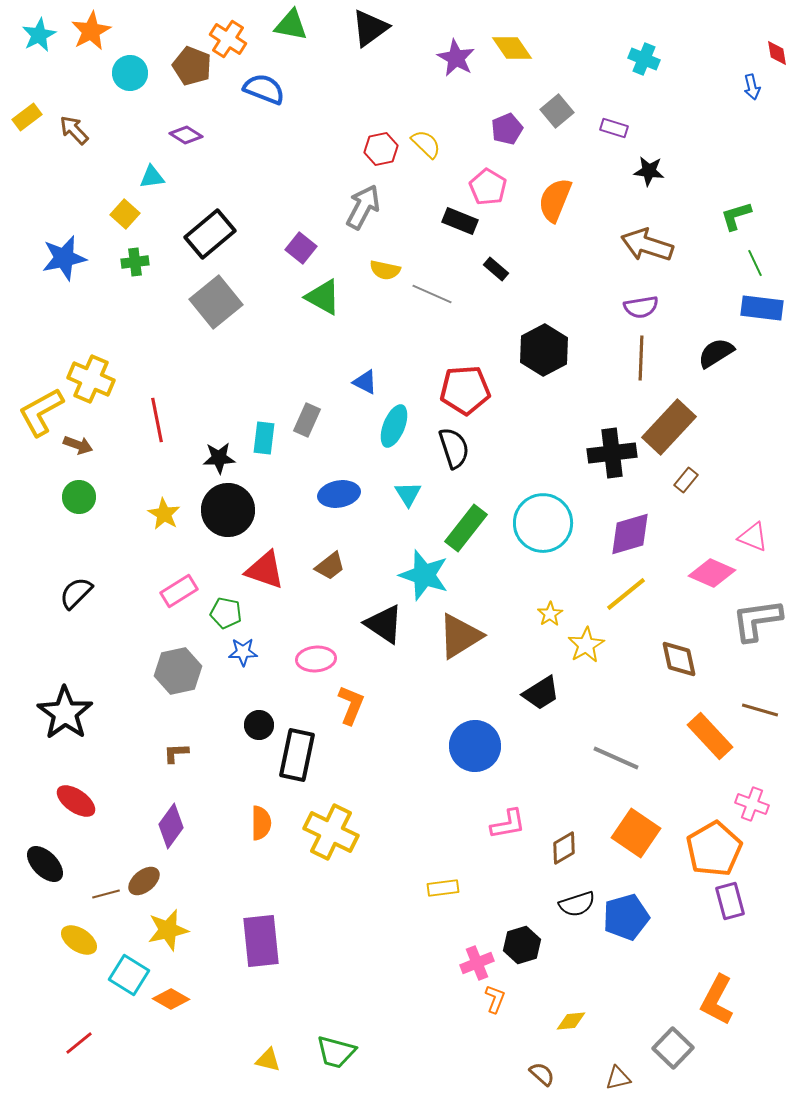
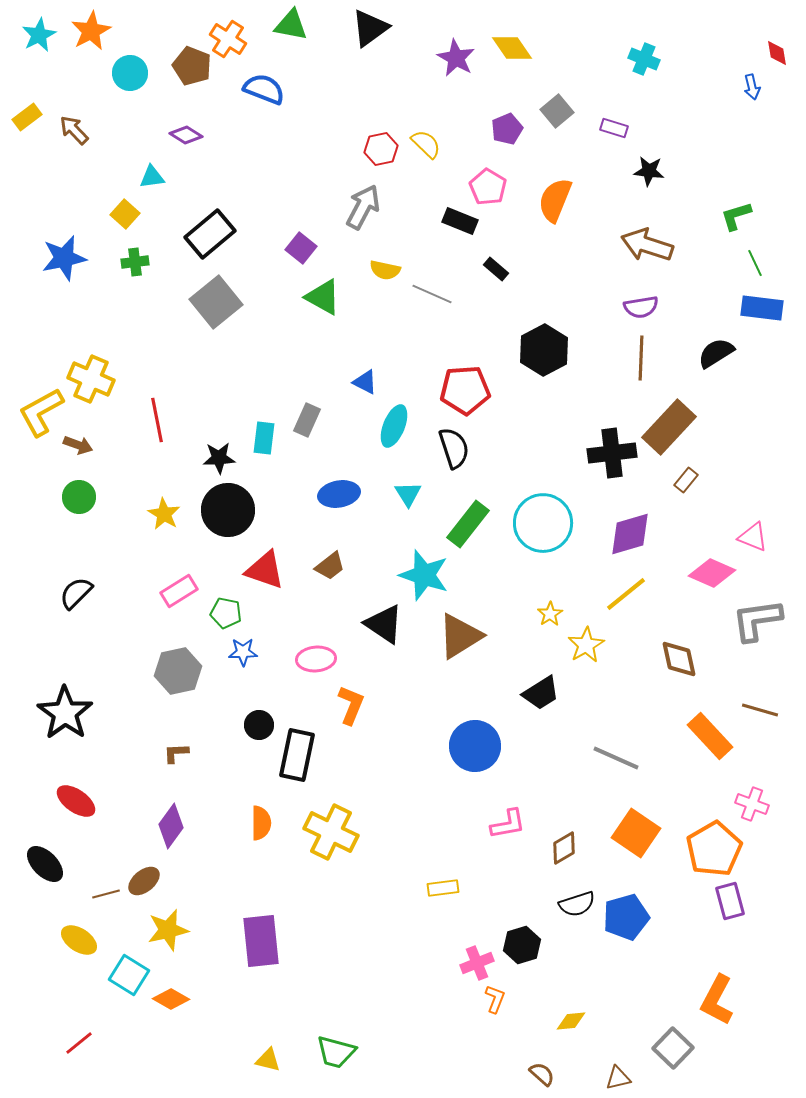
green rectangle at (466, 528): moved 2 px right, 4 px up
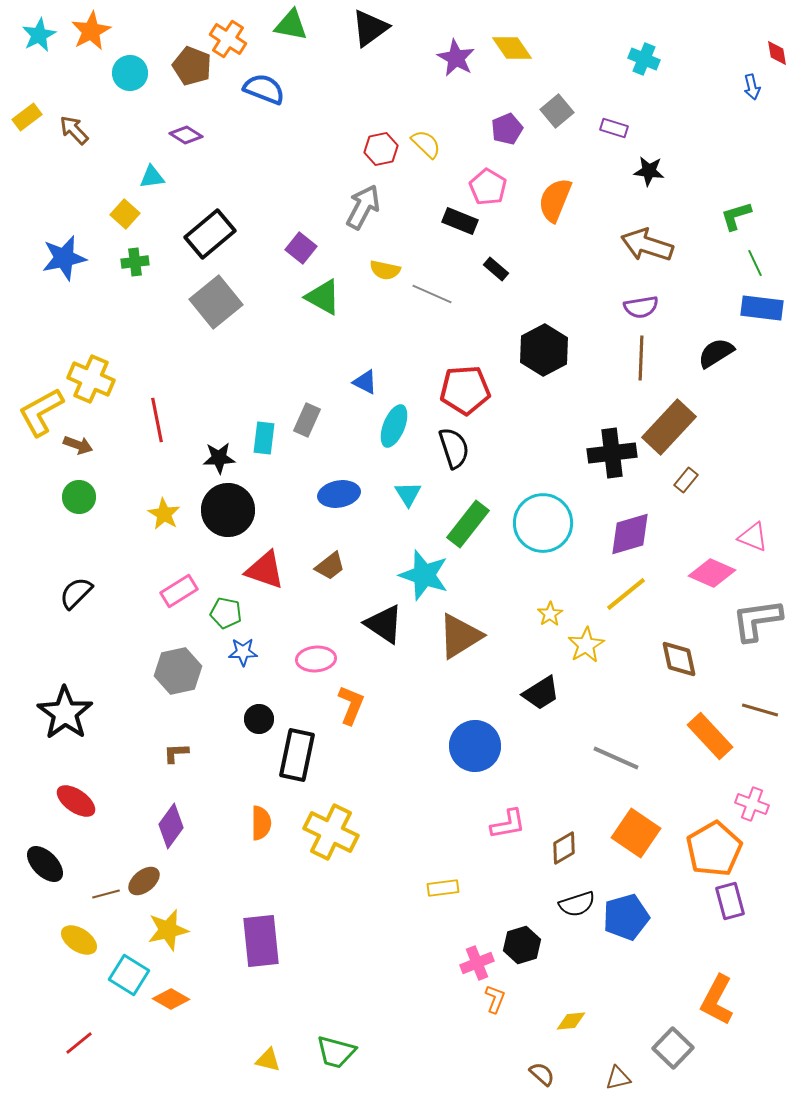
black circle at (259, 725): moved 6 px up
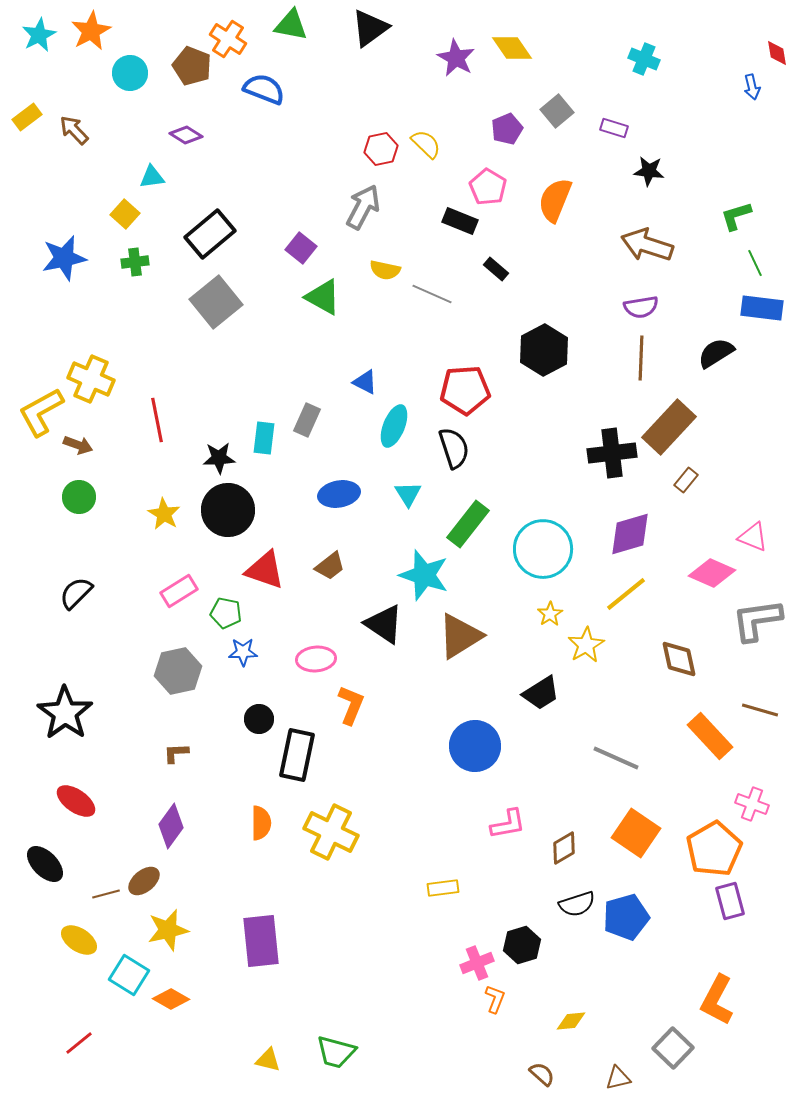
cyan circle at (543, 523): moved 26 px down
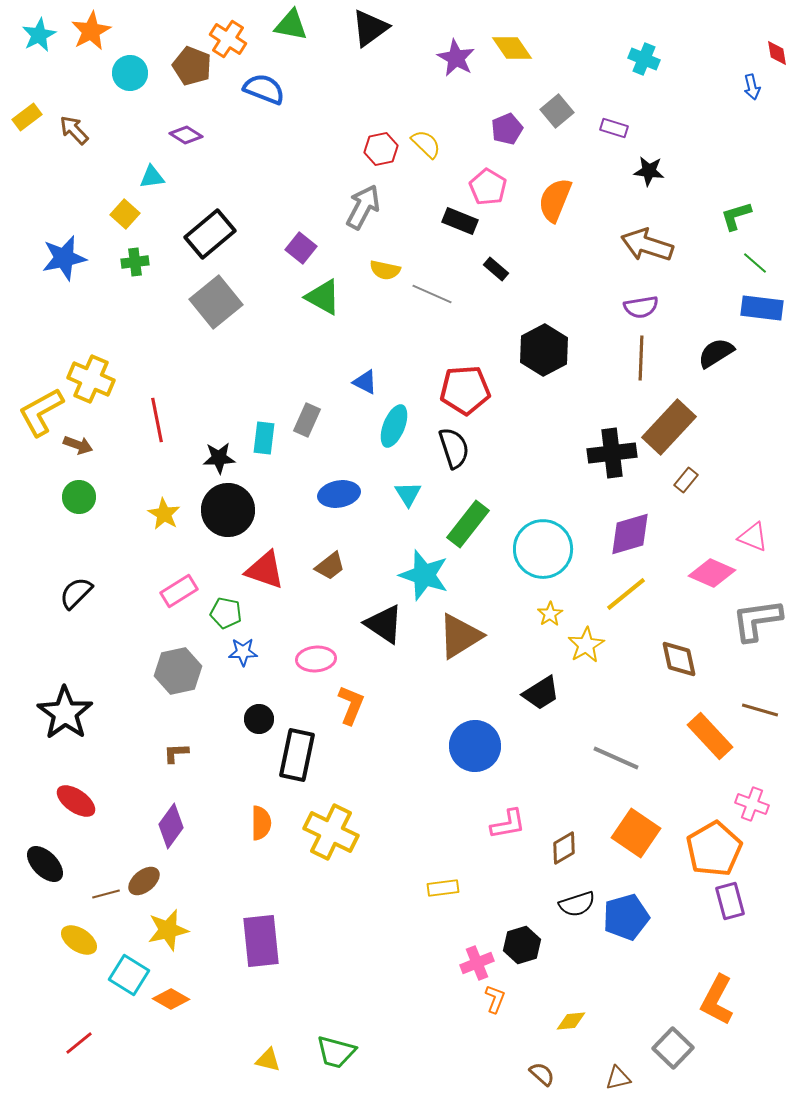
green line at (755, 263): rotated 24 degrees counterclockwise
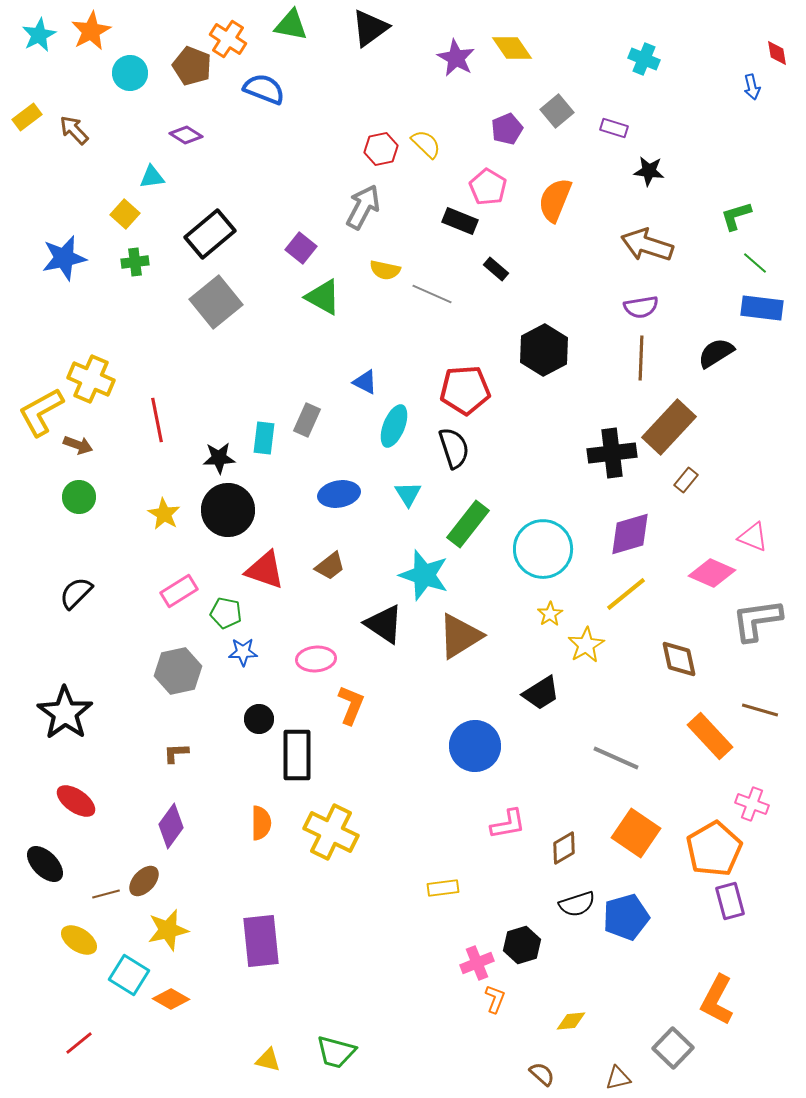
black rectangle at (297, 755): rotated 12 degrees counterclockwise
brown ellipse at (144, 881): rotated 8 degrees counterclockwise
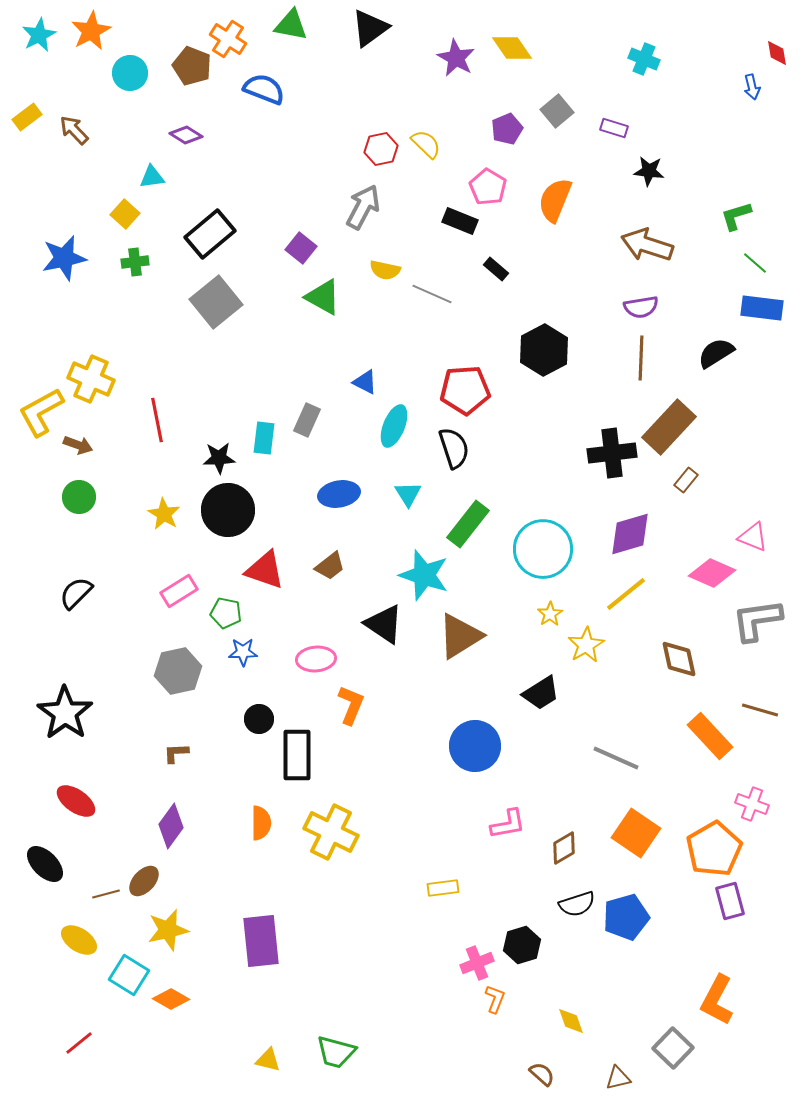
yellow diamond at (571, 1021): rotated 76 degrees clockwise
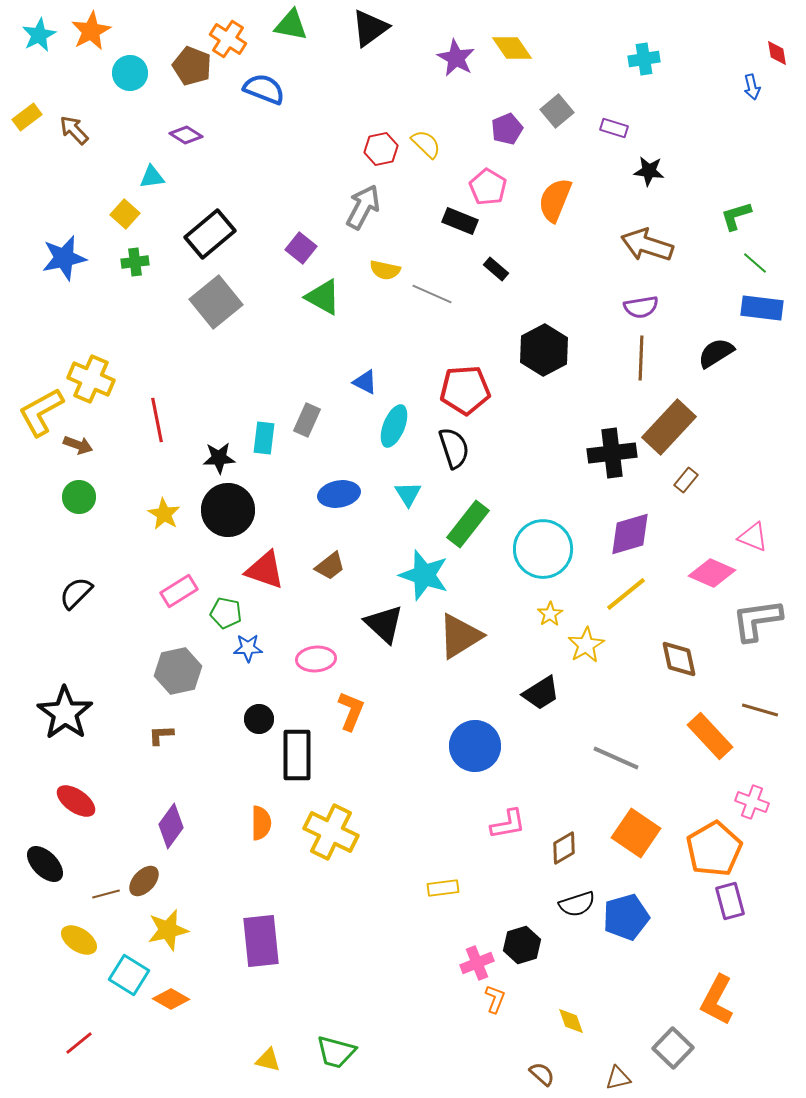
cyan cross at (644, 59): rotated 32 degrees counterclockwise
black triangle at (384, 624): rotated 9 degrees clockwise
blue star at (243, 652): moved 5 px right, 4 px up
orange L-shape at (351, 705): moved 6 px down
brown L-shape at (176, 753): moved 15 px left, 18 px up
pink cross at (752, 804): moved 2 px up
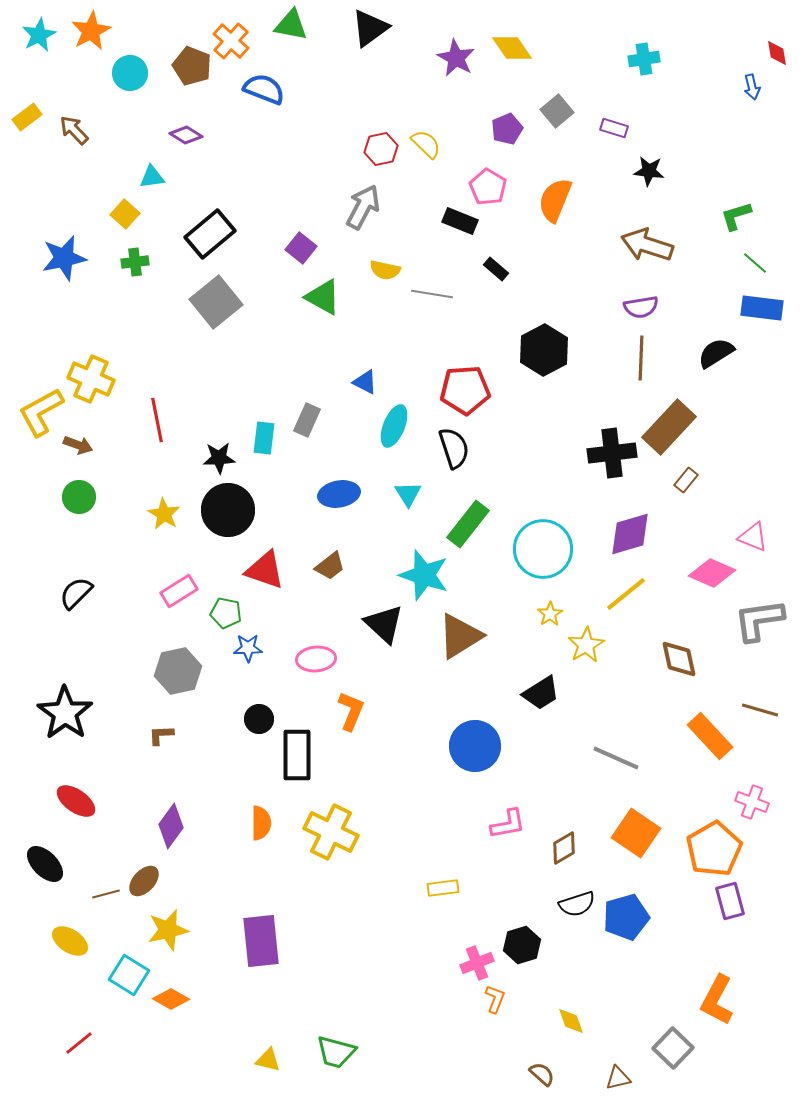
orange cross at (228, 39): moved 3 px right, 2 px down; rotated 9 degrees clockwise
gray line at (432, 294): rotated 15 degrees counterclockwise
gray L-shape at (757, 620): moved 2 px right
yellow ellipse at (79, 940): moved 9 px left, 1 px down
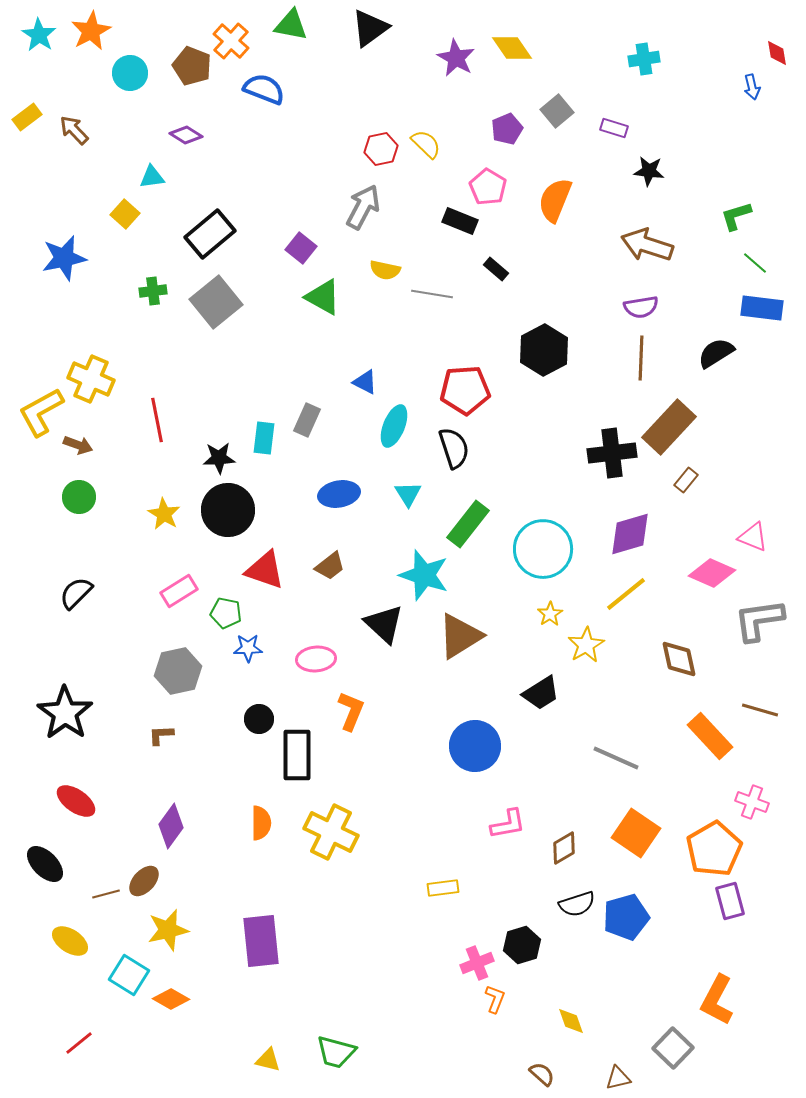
cyan star at (39, 35): rotated 12 degrees counterclockwise
green cross at (135, 262): moved 18 px right, 29 px down
